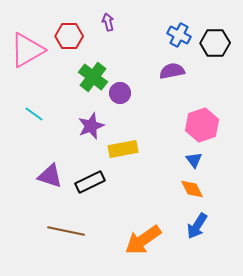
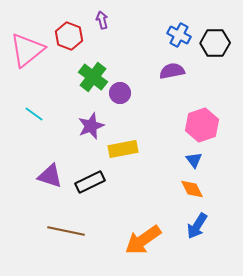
purple arrow: moved 6 px left, 2 px up
red hexagon: rotated 20 degrees clockwise
pink triangle: rotated 9 degrees counterclockwise
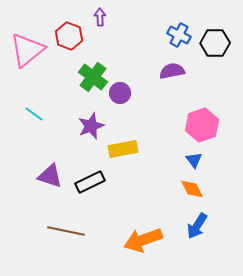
purple arrow: moved 2 px left, 3 px up; rotated 12 degrees clockwise
orange arrow: rotated 15 degrees clockwise
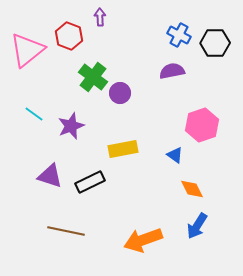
purple star: moved 20 px left
blue triangle: moved 19 px left, 5 px up; rotated 18 degrees counterclockwise
